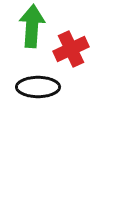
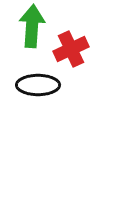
black ellipse: moved 2 px up
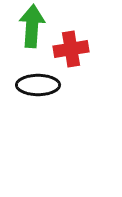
red cross: rotated 16 degrees clockwise
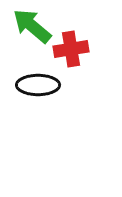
green arrow: rotated 54 degrees counterclockwise
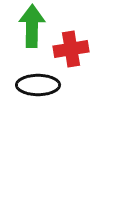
green arrow: rotated 51 degrees clockwise
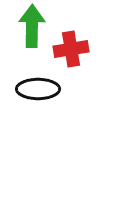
black ellipse: moved 4 px down
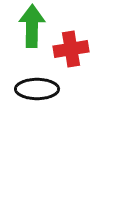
black ellipse: moved 1 px left
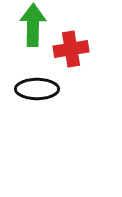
green arrow: moved 1 px right, 1 px up
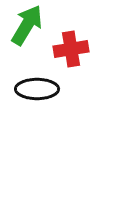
green arrow: moved 6 px left; rotated 30 degrees clockwise
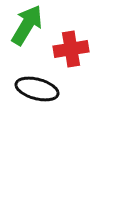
black ellipse: rotated 15 degrees clockwise
